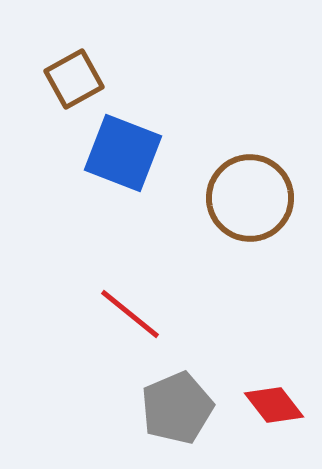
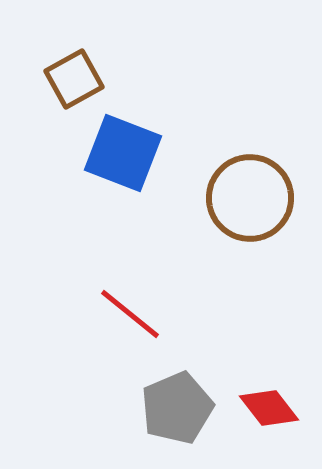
red diamond: moved 5 px left, 3 px down
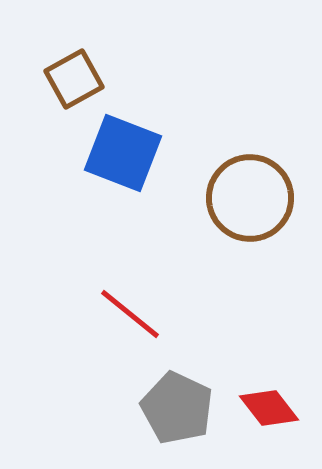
gray pentagon: rotated 24 degrees counterclockwise
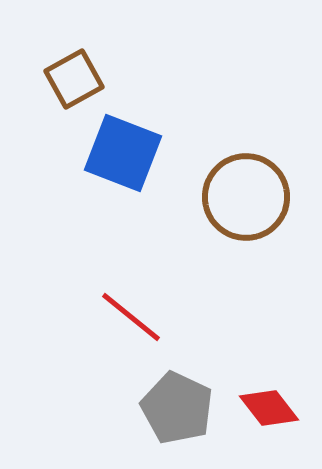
brown circle: moved 4 px left, 1 px up
red line: moved 1 px right, 3 px down
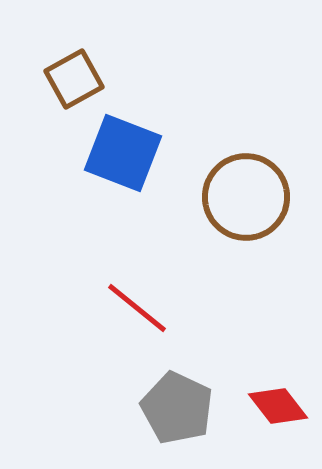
red line: moved 6 px right, 9 px up
red diamond: moved 9 px right, 2 px up
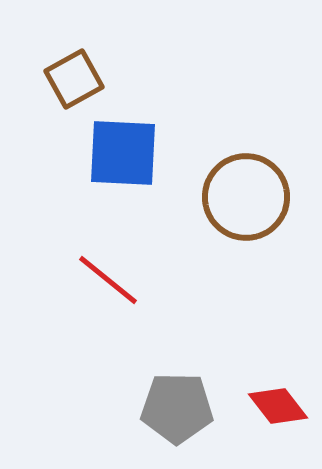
blue square: rotated 18 degrees counterclockwise
red line: moved 29 px left, 28 px up
gray pentagon: rotated 24 degrees counterclockwise
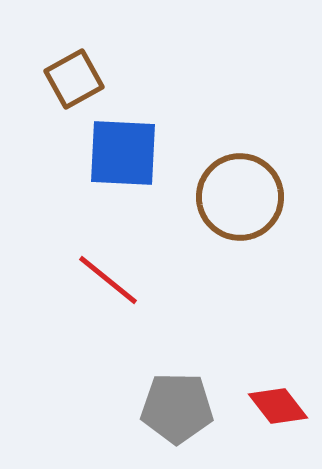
brown circle: moved 6 px left
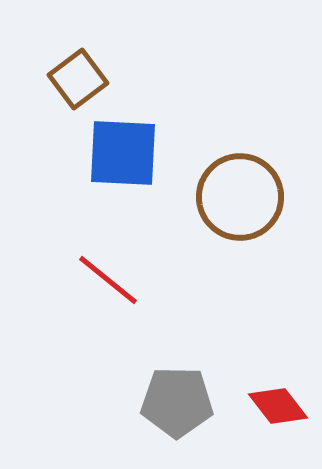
brown square: moved 4 px right; rotated 8 degrees counterclockwise
gray pentagon: moved 6 px up
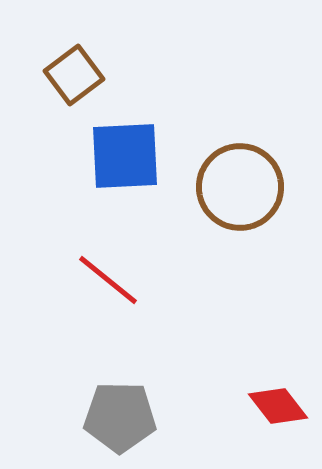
brown square: moved 4 px left, 4 px up
blue square: moved 2 px right, 3 px down; rotated 6 degrees counterclockwise
brown circle: moved 10 px up
gray pentagon: moved 57 px left, 15 px down
